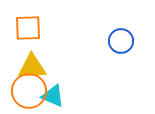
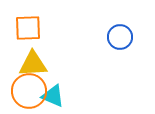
blue circle: moved 1 px left, 4 px up
yellow triangle: moved 1 px right, 3 px up
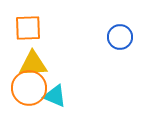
orange circle: moved 3 px up
cyan triangle: moved 2 px right
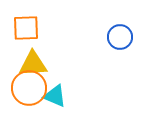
orange square: moved 2 px left
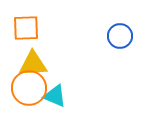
blue circle: moved 1 px up
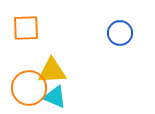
blue circle: moved 3 px up
yellow triangle: moved 19 px right, 7 px down
cyan triangle: moved 1 px down
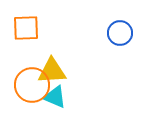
orange circle: moved 3 px right, 3 px up
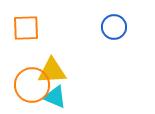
blue circle: moved 6 px left, 6 px up
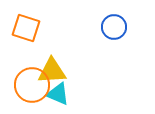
orange square: rotated 20 degrees clockwise
cyan triangle: moved 3 px right, 3 px up
